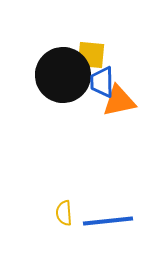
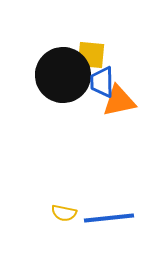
yellow semicircle: rotated 75 degrees counterclockwise
blue line: moved 1 px right, 3 px up
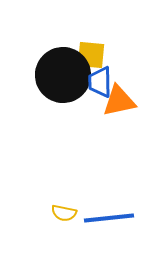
blue trapezoid: moved 2 px left
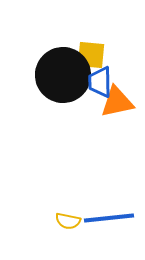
orange triangle: moved 2 px left, 1 px down
yellow semicircle: moved 4 px right, 8 px down
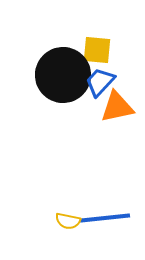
yellow square: moved 6 px right, 5 px up
blue trapezoid: rotated 44 degrees clockwise
orange triangle: moved 5 px down
blue line: moved 4 px left
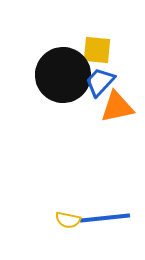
yellow semicircle: moved 1 px up
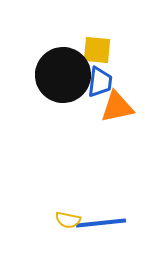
blue trapezoid: rotated 144 degrees clockwise
blue line: moved 4 px left, 5 px down
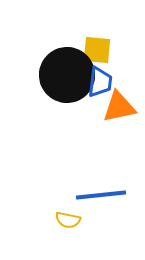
black circle: moved 4 px right
orange triangle: moved 2 px right
blue line: moved 28 px up
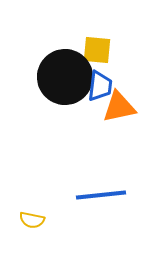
black circle: moved 2 px left, 2 px down
blue trapezoid: moved 4 px down
yellow semicircle: moved 36 px left
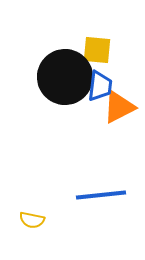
orange triangle: rotated 15 degrees counterclockwise
